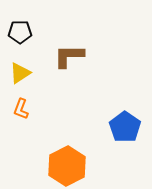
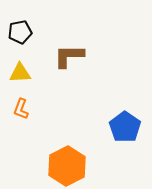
black pentagon: rotated 10 degrees counterclockwise
yellow triangle: rotated 30 degrees clockwise
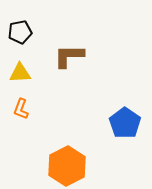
blue pentagon: moved 4 px up
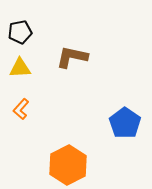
brown L-shape: moved 3 px right, 1 px down; rotated 12 degrees clockwise
yellow triangle: moved 5 px up
orange L-shape: rotated 20 degrees clockwise
orange hexagon: moved 1 px right, 1 px up
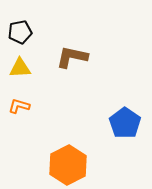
orange L-shape: moved 2 px left, 3 px up; rotated 65 degrees clockwise
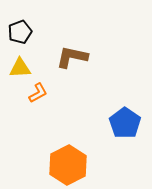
black pentagon: rotated 10 degrees counterclockwise
orange L-shape: moved 19 px right, 13 px up; rotated 135 degrees clockwise
